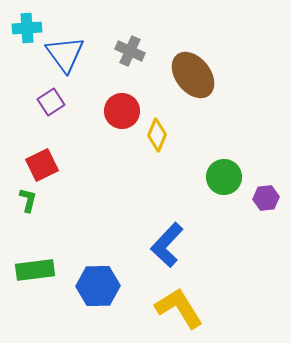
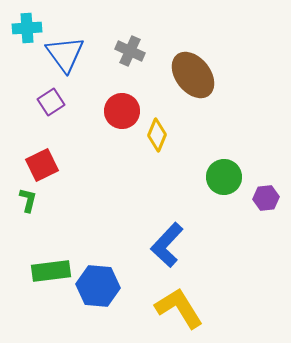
green rectangle: moved 16 px right, 1 px down
blue hexagon: rotated 6 degrees clockwise
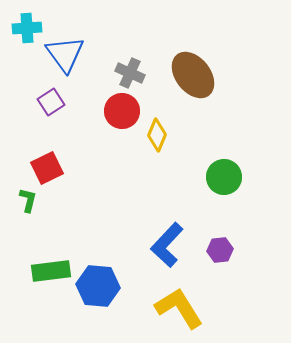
gray cross: moved 22 px down
red square: moved 5 px right, 3 px down
purple hexagon: moved 46 px left, 52 px down
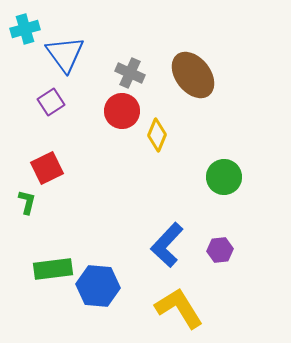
cyan cross: moved 2 px left, 1 px down; rotated 12 degrees counterclockwise
green L-shape: moved 1 px left, 2 px down
green rectangle: moved 2 px right, 2 px up
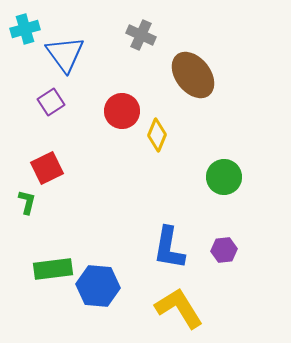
gray cross: moved 11 px right, 38 px up
blue L-shape: moved 2 px right, 3 px down; rotated 33 degrees counterclockwise
purple hexagon: moved 4 px right
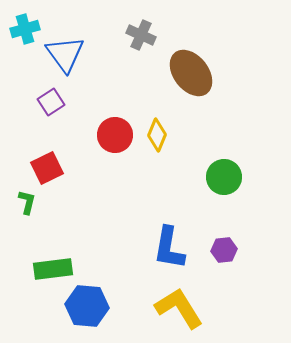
brown ellipse: moved 2 px left, 2 px up
red circle: moved 7 px left, 24 px down
blue hexagon: moved 11 px left, 20 px down
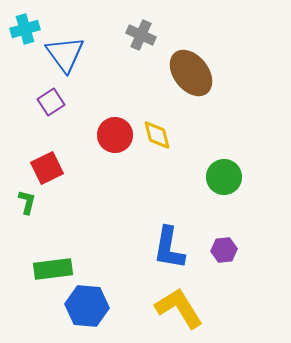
yellow diamond: rotated 36 degrees counterclockwise
